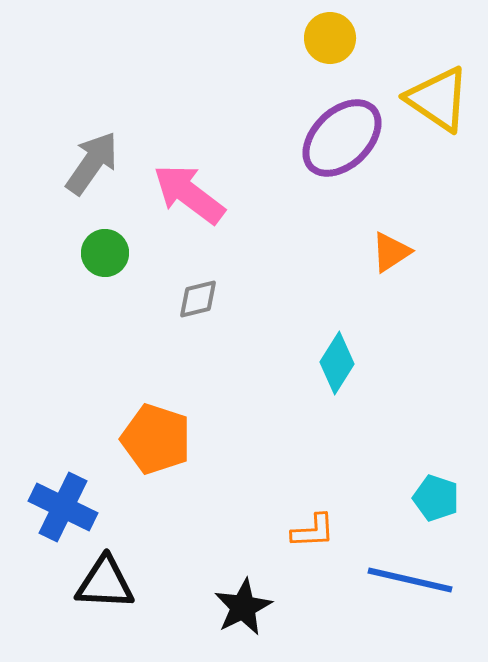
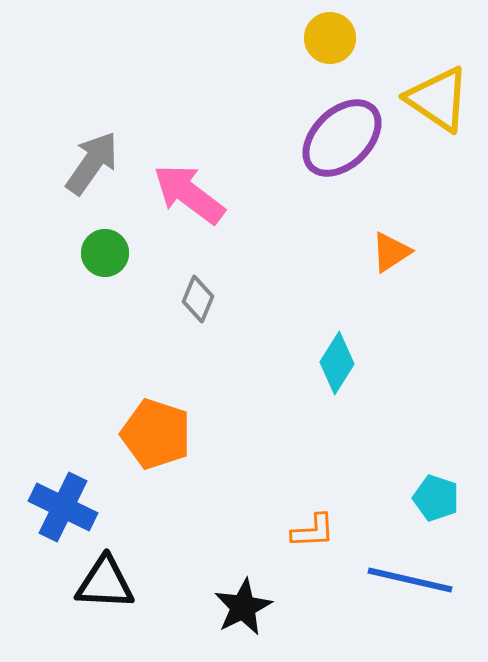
gray diamond: rotated 54 degrees counterclockwise
orange pentagon: moved 5 px up
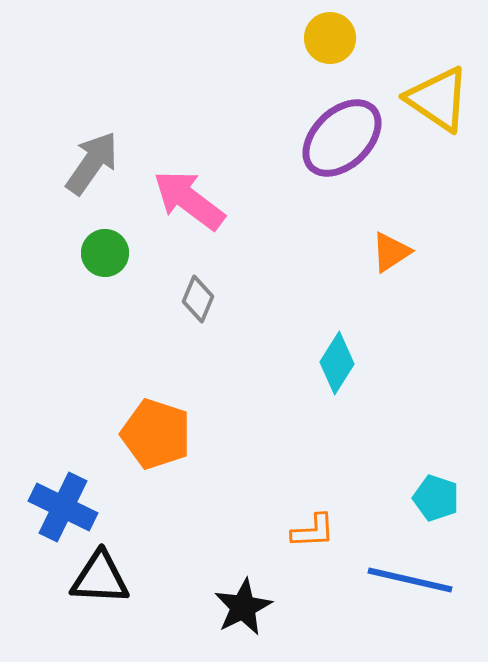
pink arrow: moved 6 px down
black triangle: moved 5 px left, 5 px up
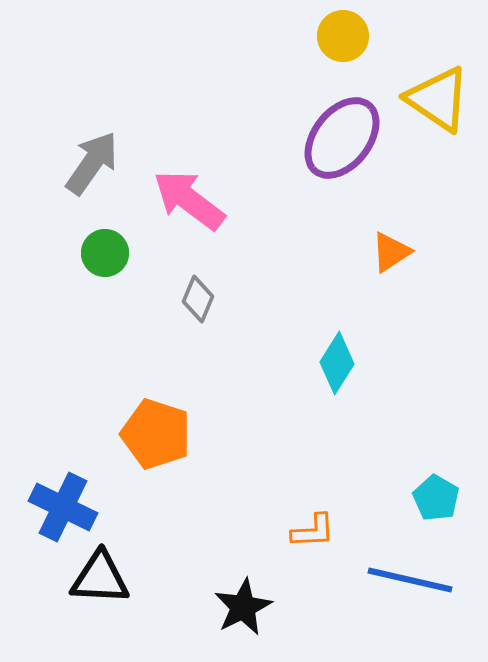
yellow circle: moved 13 px right, 2 px up
purple ellipse: rotated 8 degrees counterclockwise
cyan pentagon: rotated 12 degrees clockwise
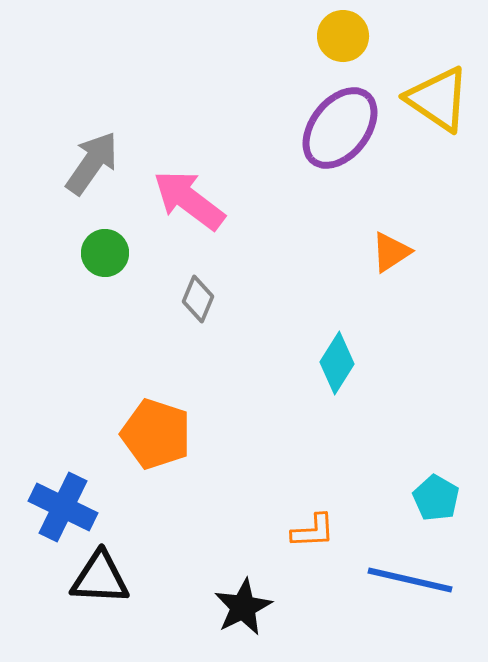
purple ellipse: moved 2 px left, 10 px up
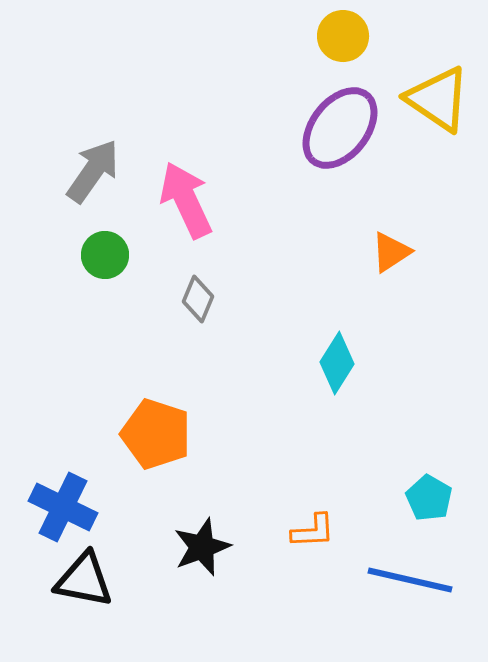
gray arrow: moved 1 px right, 8 px down
pink arrow: moved 3 px left; rotated 28 degrees clockwise
green circle: moved 2 px down
cyan pentagon: moved 7 px left
black triangle: moved 16 px left, 2 px down; rotated 8 degrees clockwise
black star: moved 41 px left, 60 px up; rotated 6 degrees clockwise
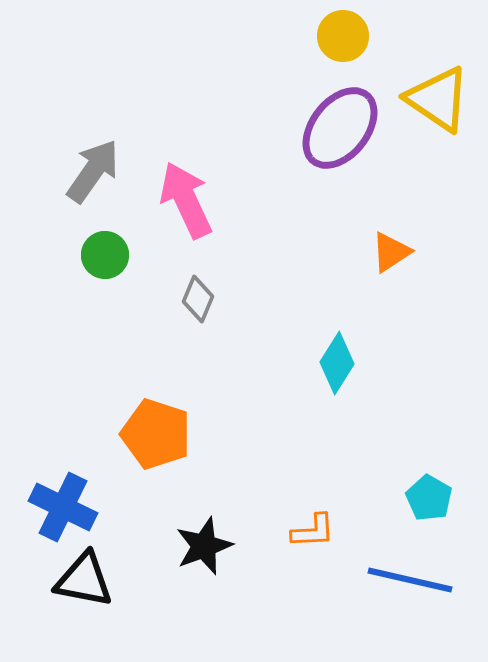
black star: moved 2 px right, 1 px up
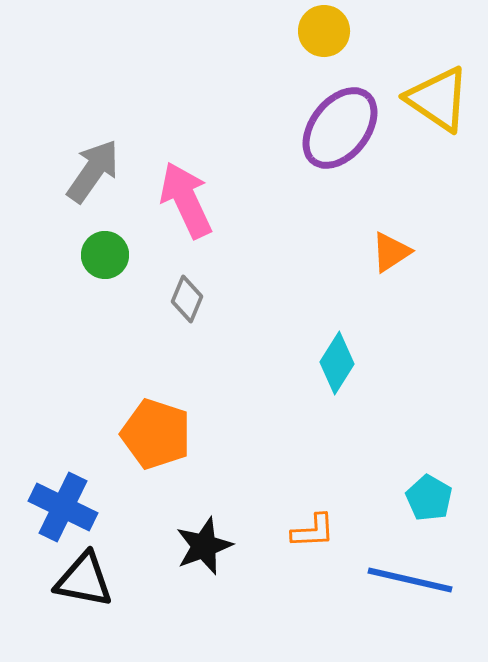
yellow circle: moved 19 px left, 5 px up
gray diamond: moved 11 px left
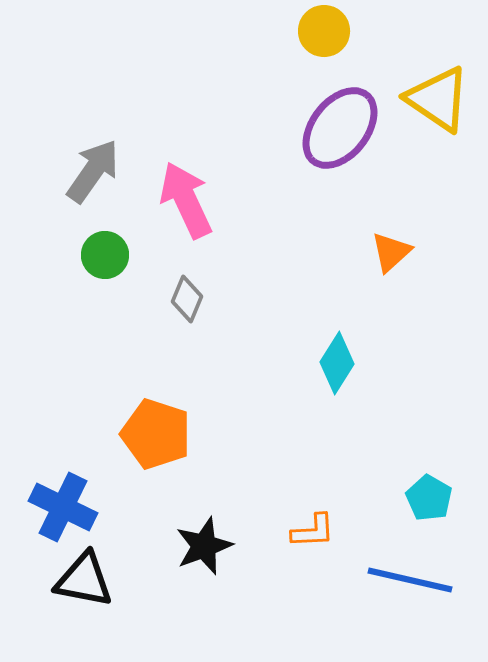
orange triangle: rotated 9 degrees counterclockwise
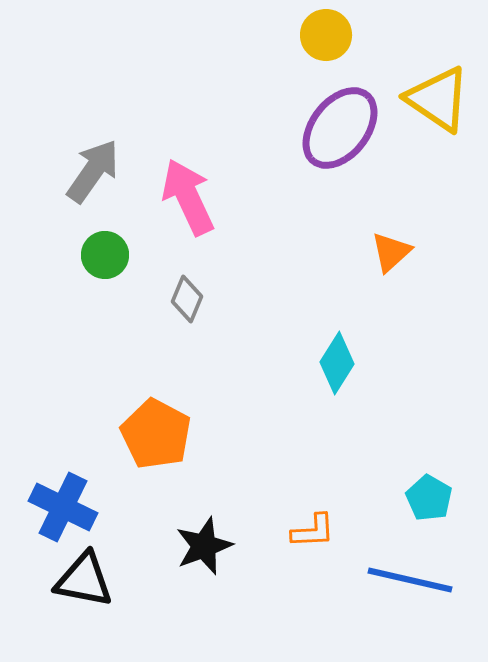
yellow circle: moved 2 px right, 4 px down
pink arrow: moved 2 px right, 3 px up
orange pentagon: rotated 10 degrees clockwise
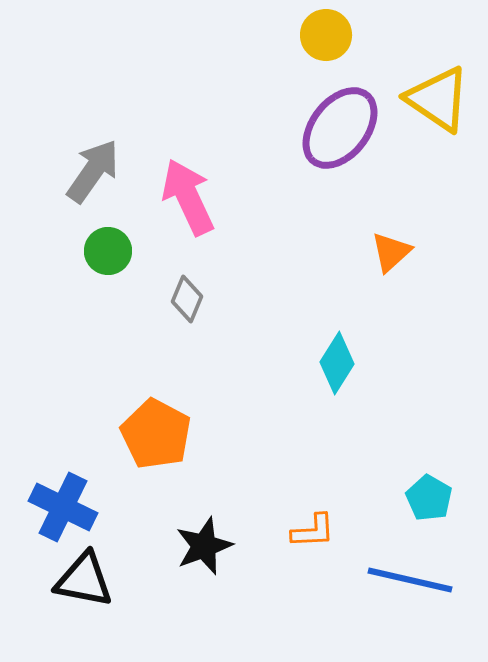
green circle: moved 3 px right, 4 px up
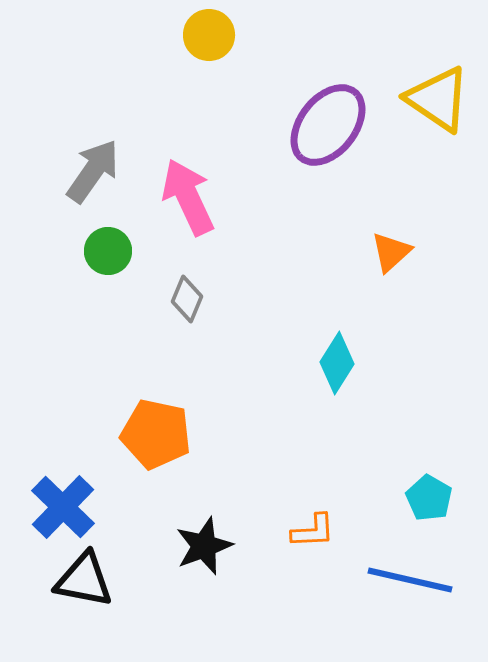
yellow circle: moved 117 px left
purple ellipse: moved 12 px left, 3 px up
orange pentagon: rotated 16 degrees counterclockwise
blue cross: rotated 18 degrees clockwise
